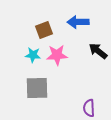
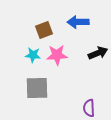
black arrow: moved 2 px down; rotated 120 degrees clockwise
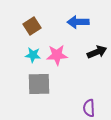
brown square: moved 12 px left, 4 px up; rotated 12 degrees counterclockwise
black arrow: moved 1 px left, 1 px up
gray square: moved 2 px right, 4 px up
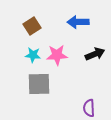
black arrow: moved 2 px left, 2 px down
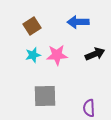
cyan star: rotated 21 degrees counterclockwise
gray square: moved 6 px right, 12 px down
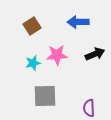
cyan star: moved 8 px down
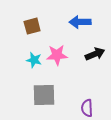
blue arrow: moved 2 px right
brown square: rotated 18 degrees clockwise
cyan star: moved 1 px right, 3 px up; rotated 28 degrees clockwise
gray square: moved 1 px left, 1 px up
purple semicircle: moved 2 px left
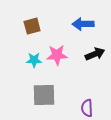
blue arrow: moved 3 px right, 2 px down
cyan star: rotated 14 degrees counterclockwise
